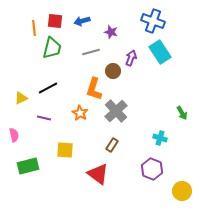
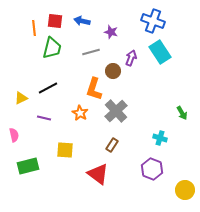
blue arrow: rotated 28 degrees clockwise
yellow circle: moved 3 px right, 1 px up
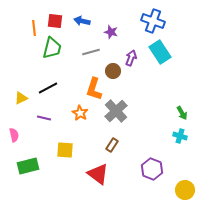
cyan cross: moved 20 px right, 2 px up
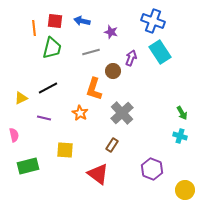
gray cross: moved 6 px right, 2 px down
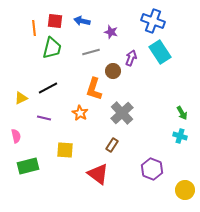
pink semicircle: moved 2 px right, 1 px down
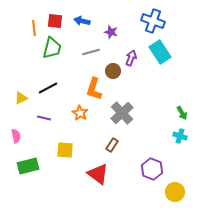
yellow circle: moved 10 px left, 2 px down
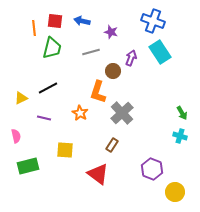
orange L-shape: moved 4 px right, 3 px down
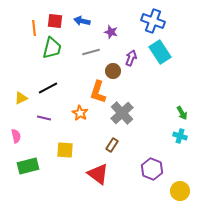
yellow circle: moved 5 px right, 1 px up
